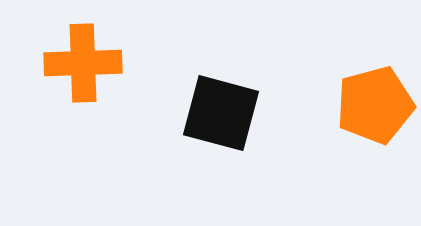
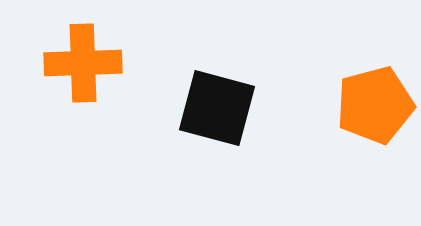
black square: moved 4 px left, 5 px up
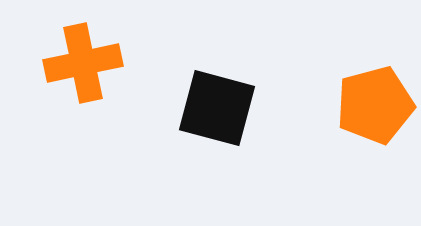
orange cross: rotated 10 degrees counterclockwise
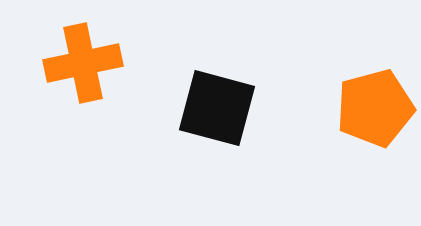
orange pentagon: moved 3 px down
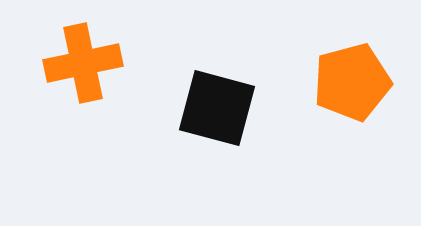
orange pentagon: moved 23 px left, 26 px up
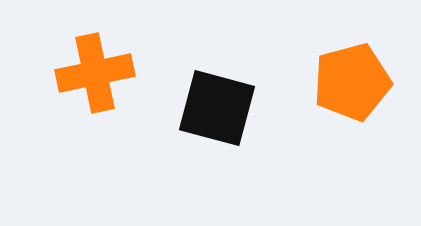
orange cross: moved 12 px right, 10 px down
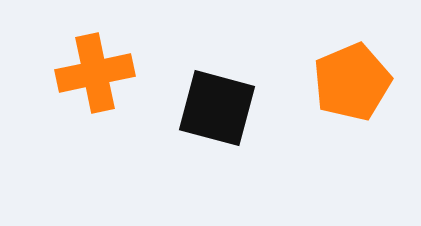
orange pentagon: rotated 8 degrees counterclockwise
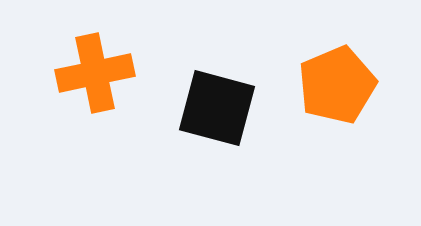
orange pentagon: moved 15 px left, 3 px down
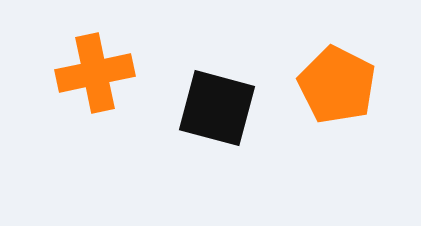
orange pentagon: rotated 22 degrees counterclockwise
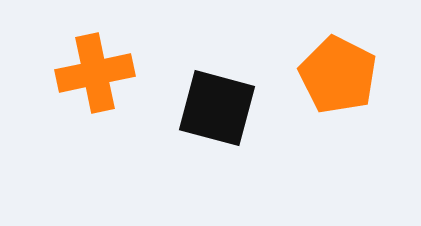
orange pentagon: moved 1 px right, 10 px up
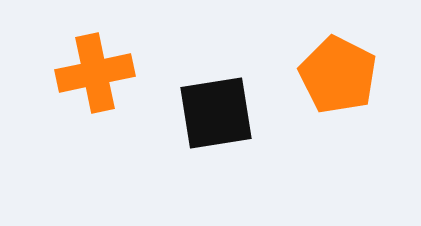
black square: moved 1 px left, 5 px down; rotated 24 degrees counterclockwise
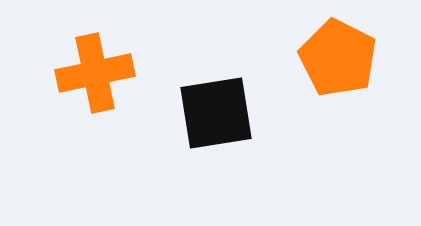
orange pentagon: moved 17 px up
